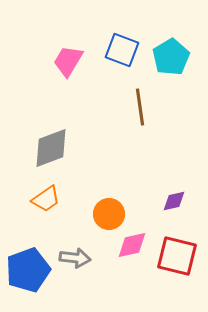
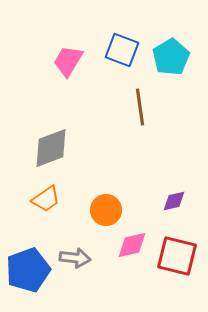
orange circle: moved 3 px left, 4 px up
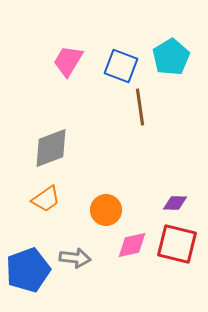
blue square: moved 1 px left, 16 px down
purple diamond: moved 1 px right, 2 px down; rotated 15 degrees clockwise
red square: moved 12 px up
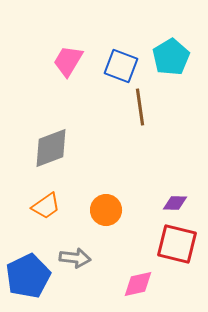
orange trapezoid: moved 7 px down
pink diamond: moved 6 px right, 39 px down
blue pentagon: moved 6 px down; rotated 6 degrees counterclockwise
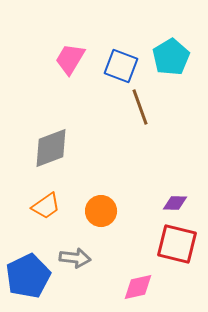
pink trapezoid: moved 2 px right, 2 px up
brown line: rotated 12 degrees counterclockwise
orange circle: moved 5 px left, 1 px down
pink diamond: moved 3 px down
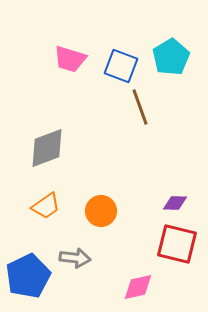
pink trapezoid: rotated 104 degrees counterclockwise
gray diamond: moved 4 px left
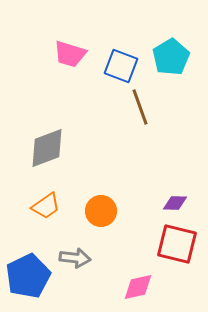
pink trapezoid: moved 5 px up
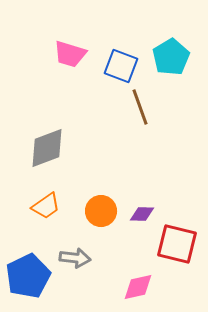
purple diamond: moved 33 px left, 11 px down
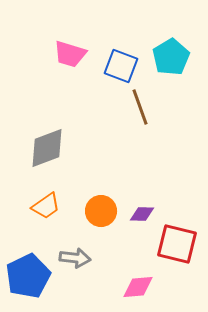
pink diamond: rotated 8 degrees clockwise
